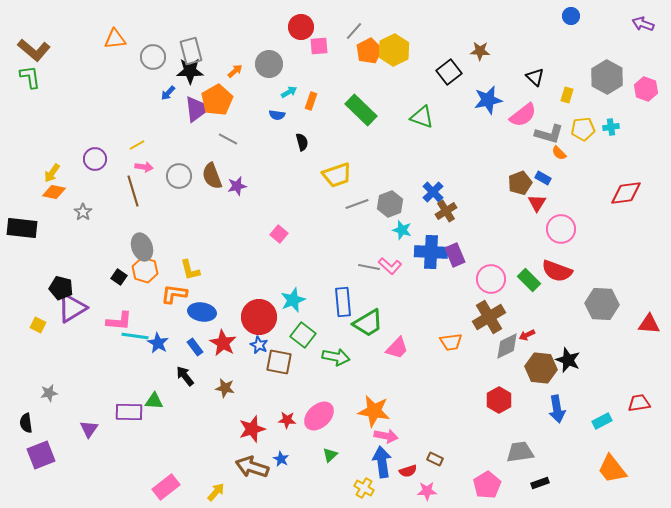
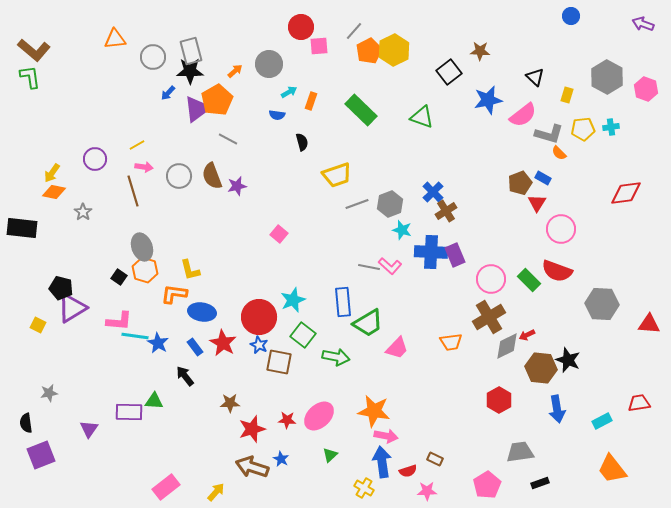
brown star at (225, 388): moved 5 px right, 15 px down; rotated 12 degrees counterclockwise
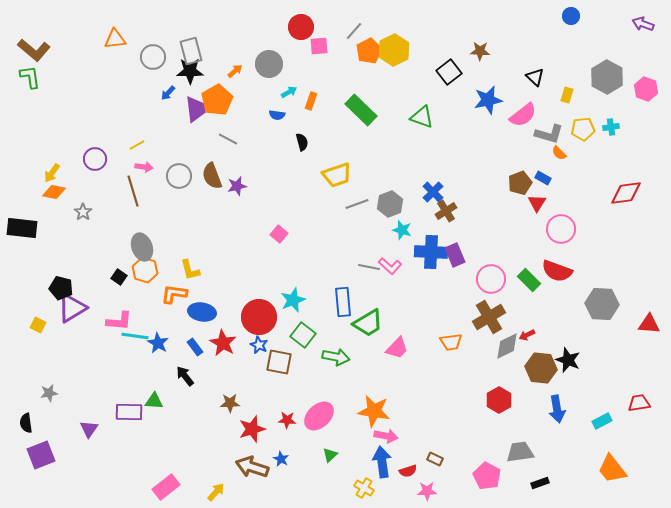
pink pentagon at (487, 485): moved 9 px up; rotated 12 degrees counterclockwise
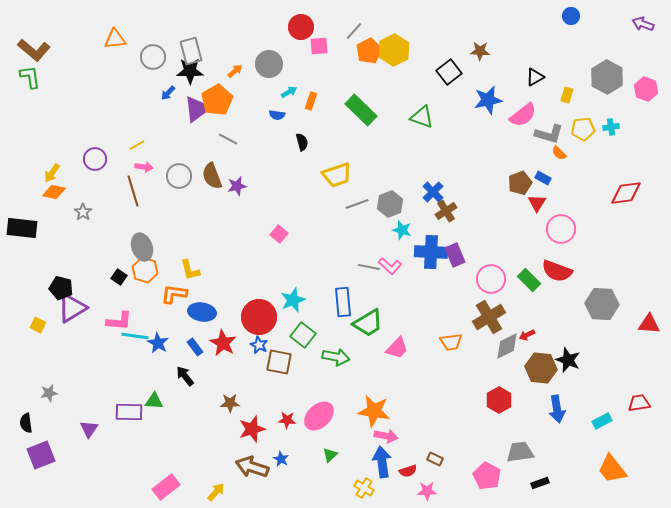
black triangle at (535, 77): rotated 48 degrees clockwise
